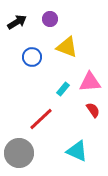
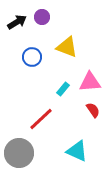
purple circle: moved 8 px left, 2 px up
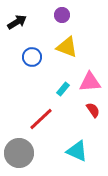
purple circle: moved 20 px right, 2 px up
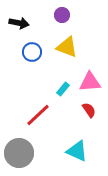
black arrow: moved 2 px right, 1 px down; rotated 42 degrees clockwise
blue circle: moved 5 px up
red semicircle: moved 4 px left
red line: moved 3 px left, 4 px up
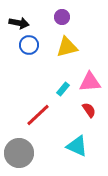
purple circle: moved 2 px down
yellow triangle: rotated 35 degrees counterclockwise
blue circle: moved 3 px left, 7 px up
cyan triangle: moved 5 px up
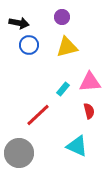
red semicircle: moved 1 px down; rotated 21 degrees clockwise
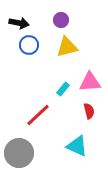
purple circle: moved 1 px left, 3 px down
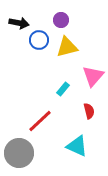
blue circle: moved 10 px right, 5 px up
pink triangle: moved 3 px right, 6 px up; rotated 45 degrees counterclockwise
red line: moved 2 px right, 6 px down
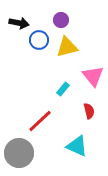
pink triangle: rotated 20 degrees counterclockwise
